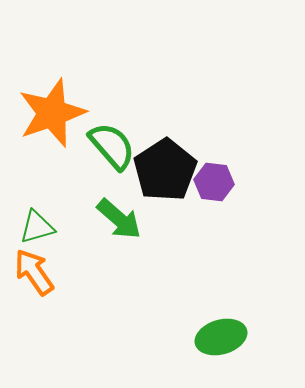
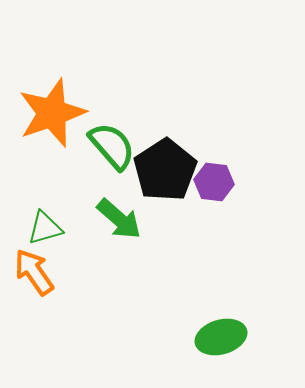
green triangle: moved 8 px right, 1 px down
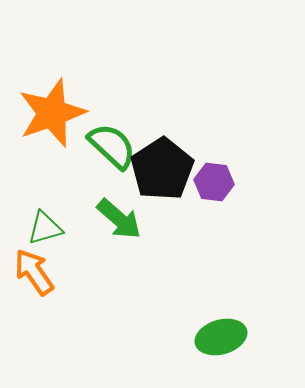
green semicircle: rotated 6 degrees counterclockwise
black pentagon: moved 3 px left, 1 px up
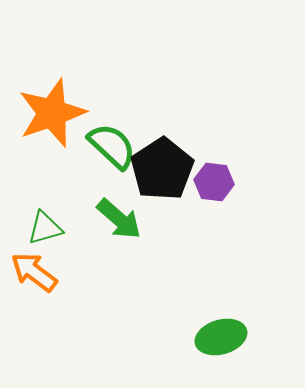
orange arrow: rotated 18 degrees counterclockwise
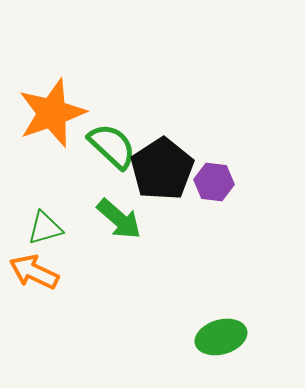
orange arrow: rotated 12 degrees counterclockwise
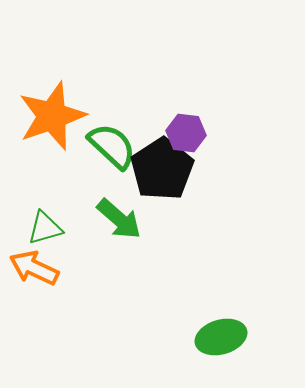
orange star: moved 3 px down
purple hexagon: moved 28 px left, 49 px up
orange arrow: moved 4 px up
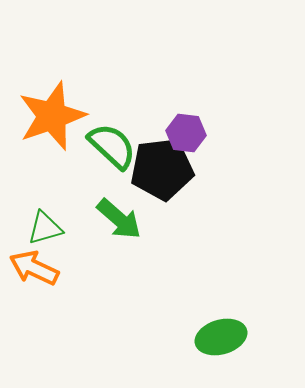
black pentagon: rotated 26 degrees clockwise
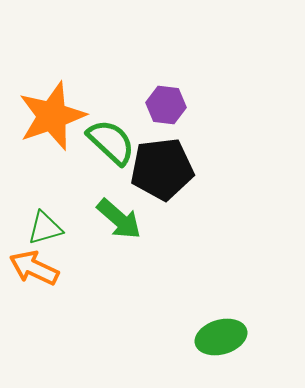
purple hexagon: moved 20 px left, 28 px up
green semicircle: moved 1 px left, 4 px up
